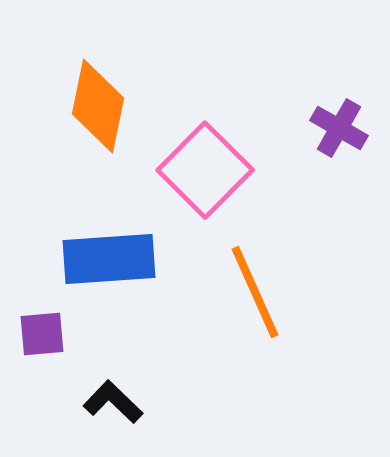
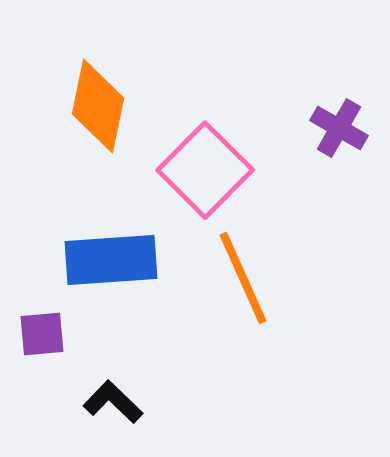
blue rectangle: moved 2 px right, 1 px down
orange line: moved 12 px left, 14 px up
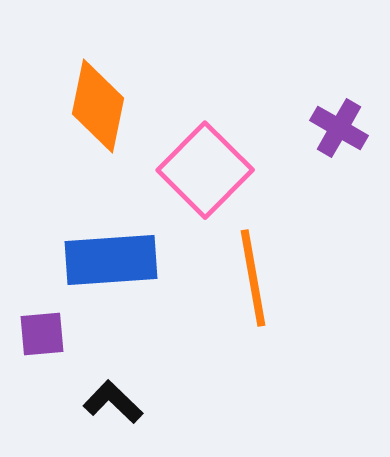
orange line: moved 10 px right; rotated 14 degrees clockwise
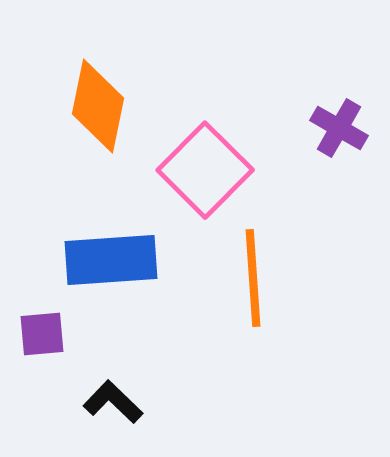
orange line: rotated 6 degrees clockwise
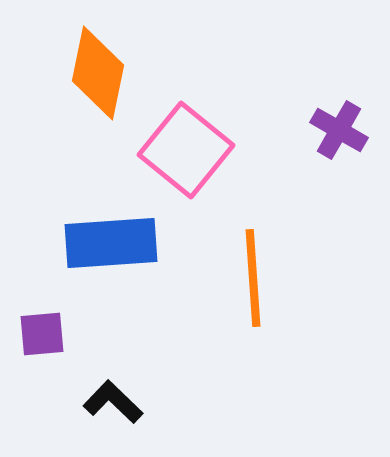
orange diamond: moved 33 px up
purple cross: moved 2 px down
pink square: moved 19 px left, 20 px up; rotated 6 degrees counterclockwise
blue rectangle: moved 17 px up
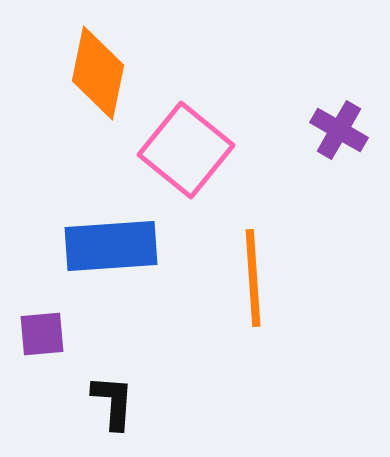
blue rectangle: moved 3 px down
black L-shape: rotated 50 degrees clockwise
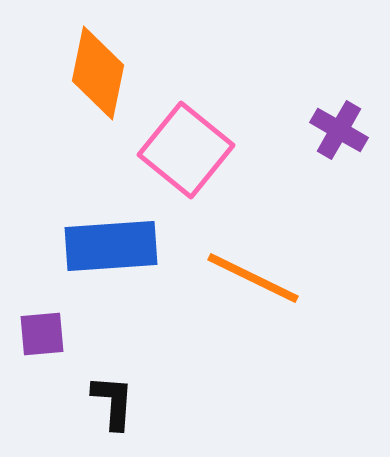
orange line: rotated 60 degrees counterclockwise
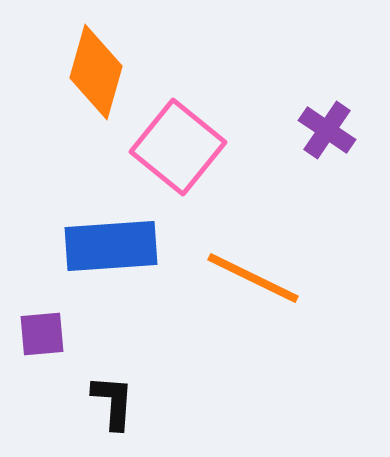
orange diamond: moved 2 px left, 1 px up; rotated 4 degrees clockwise
purple cross: moved 12 px left; rotated 4 degrees clockwise
pink square: moved 8 px left, 3 px up
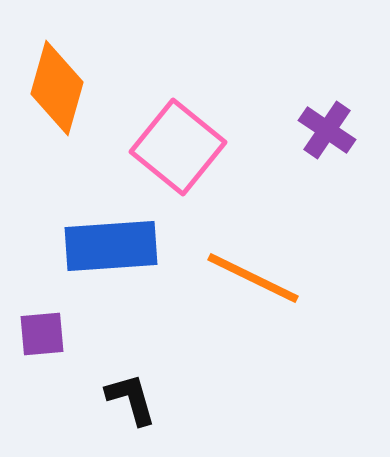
orange diamond: moved 39 px left, 16 px down
black L-shape: moved 18 px right, 3 px up; rotated 20 degrees counterclockwise
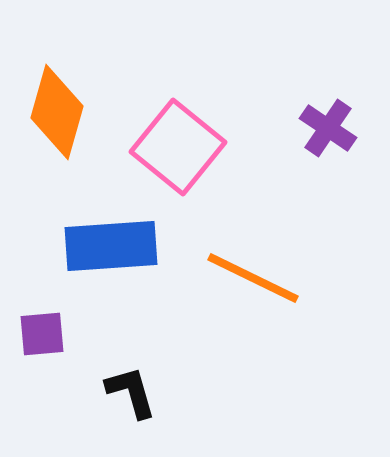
orange diamond: moved 24 px down
purple cross: moved 1 px right, 2 px up
black L-shape: moved 7 px up
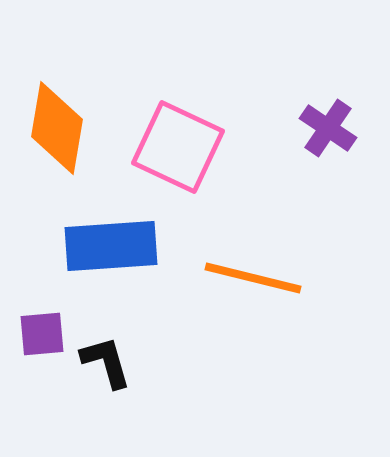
orange diamond: moved 16 px down; rotated 6 degrees counterclockwise
pink square: rotated 14 degrees counterclockwise
orange line: rotated 12 degrees counterclockwise
black L-shape: moved 25 px left, 30 px up
